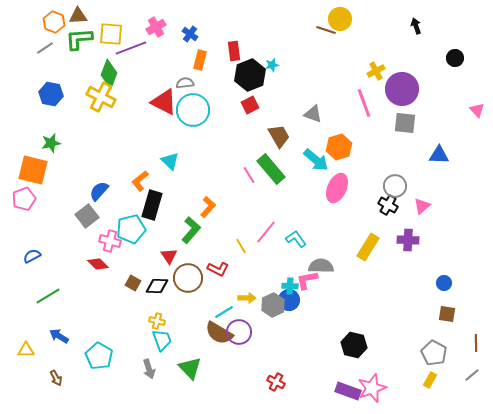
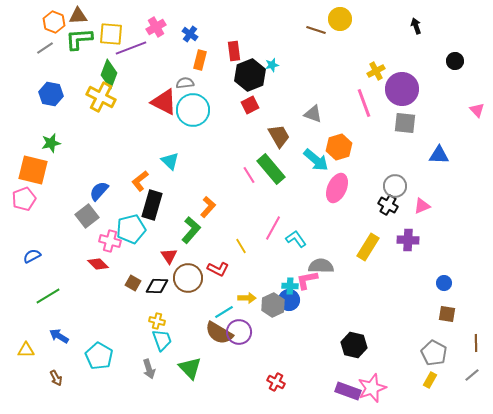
brown line at (326, 30): moved 10 px left
black circle at (455, 58): moved 3 px down
pink triangle at (422, 206): rotated 18 degrees clockwise
pink line at (266, 232): moved 7 px right, 4 px up; rotated 10 degrees counterclockwise
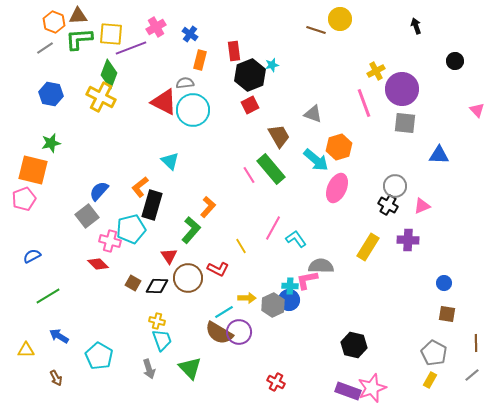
orange L-shape at (140, 181): moved 6 px down
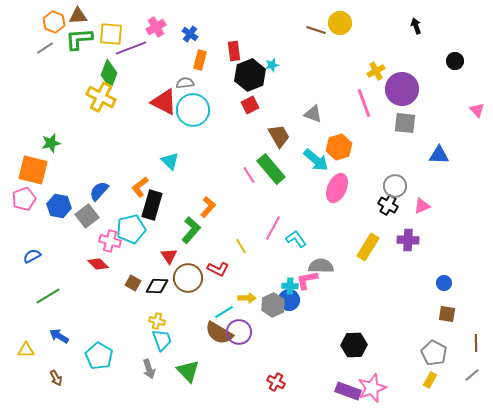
yellow circle at (340, 19): moved 4 px down
blue hexagon at (51, 94): moved 8 px right, 112 px down
black hexagon at (354, 345): rotated 15 degrees counterclockwise
green triangle at (190, 368): moved 2 px left, 3 px down
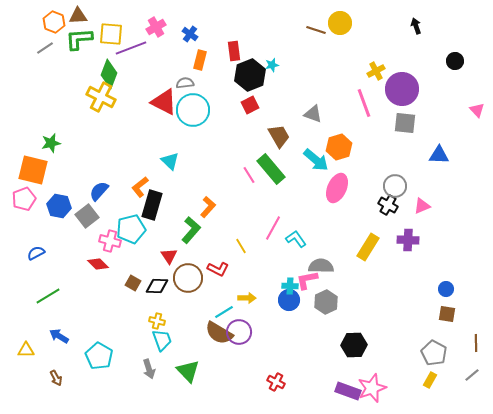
blue semicircle at (32, 256): moved 4 px right, 3 px up
blue circle at (444, 283): moved 2 px right, 6 px down
gray hexagon at (273, 305): moved 53 px right, 3 px up
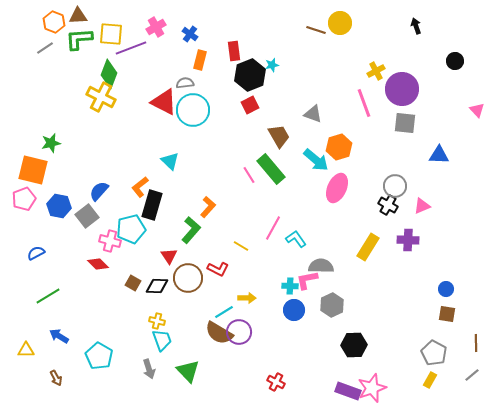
yellow line at (241, 246): rotated 28 degrees counterclockwise
blue circle at (289, 300): moved 5 px right, 10 px down
gray hexagon at (326, 302): moved 6 px right, 3 px down
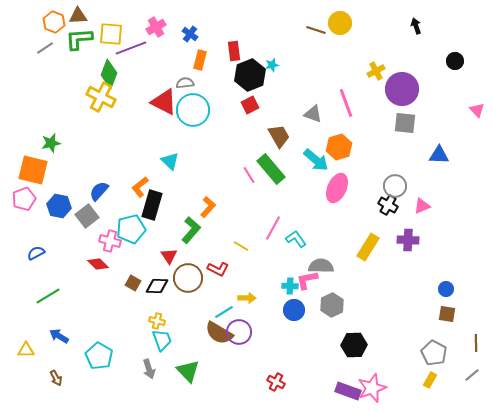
pink line at (364, 103): moved 18 px left
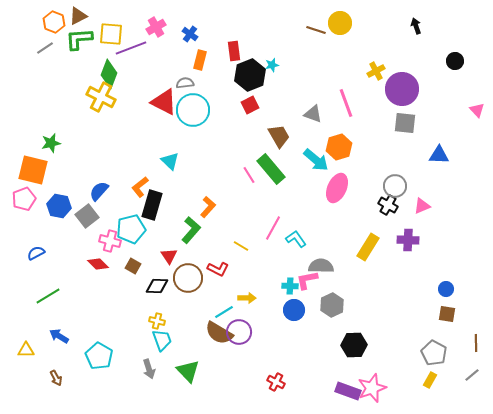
brown triangle at (78, 16): rotated 24 degrees counterclockwise
brown square at (133, 283): moved 17 px up
